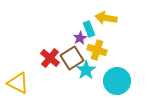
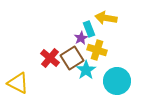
purple star: moved 1 px right
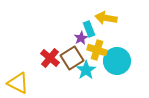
cyan circle: moved 20 px up
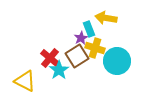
yellow cross: moved 2 px left, 2 px up
brown square: moved 5 px right, 2 px up
cyan star: moved 27 px left
yellow triangle: moved 7 px right, 2 px up
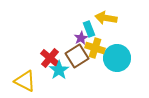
cyan circle: moved 3 px up
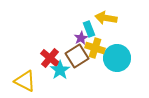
cyan star: moved 1 px right
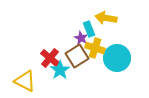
purple star: rotated 16 degrees counterclockwise
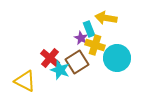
yellow cross: moved 3 px up
brown square: moved 6 px down
cyan star: rotated 18 degrees counterclockwise
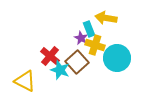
red cross: moved 2 px up
brown square: rotated 10 degrees counterclockwise
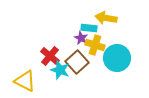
cyan rectangle: moved 1 px up; rotated 63 degrees counterclockwise
